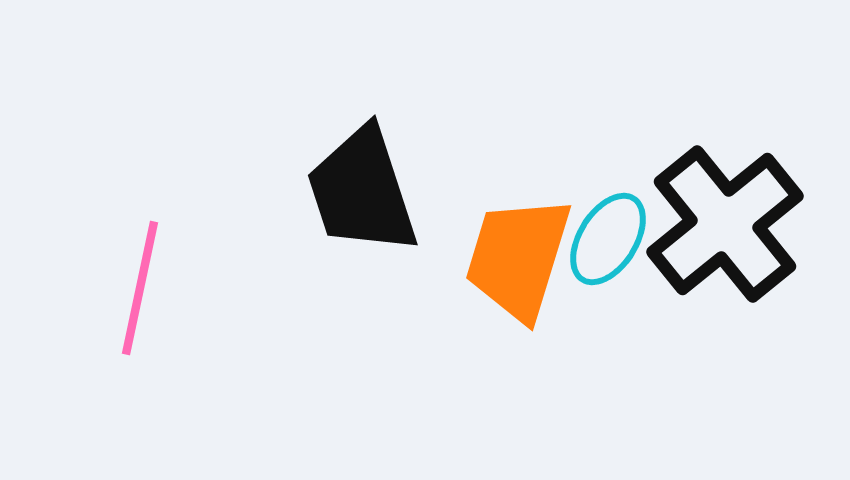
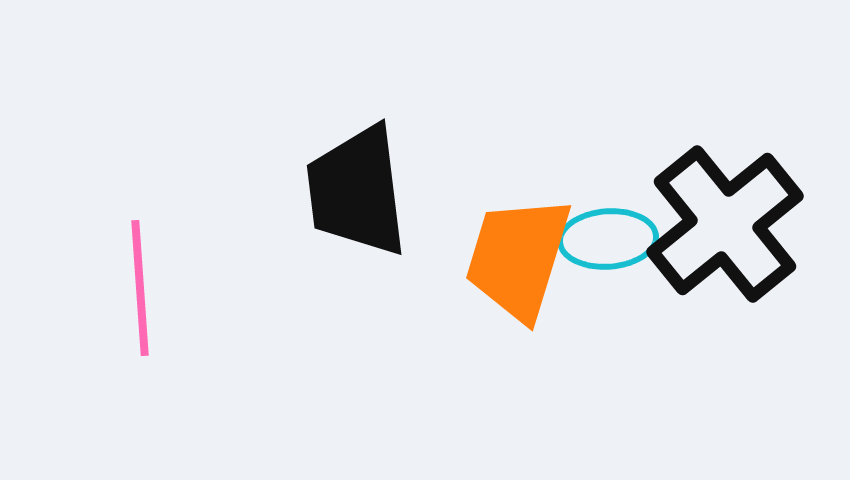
black trapezoid: moved 5 px left; rotated 11 degrees clockwise
cyan ellipse: rotated 54 degrees clockwise
pink line: rotated 16 degrees counterclockwise
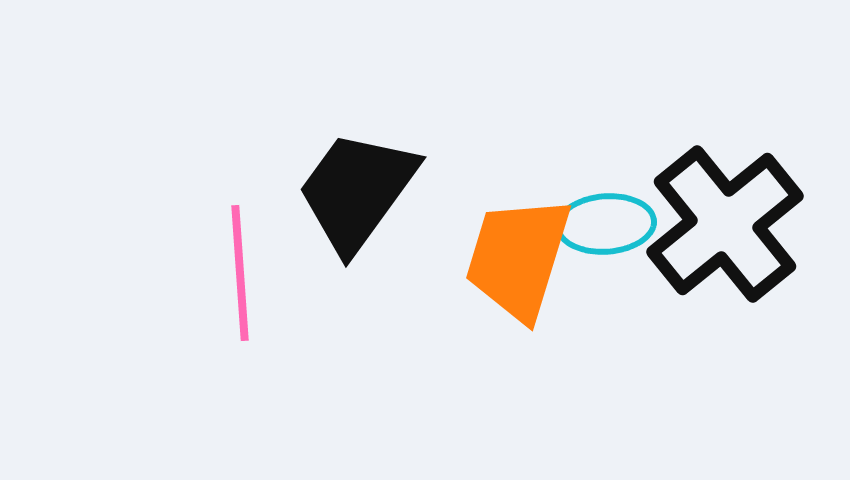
black trapezoid: rotated 43 degrees clockwise
cyan ellipse: moved 2 px left, 15 px up
pink line: moved 100 px right, 15 px up
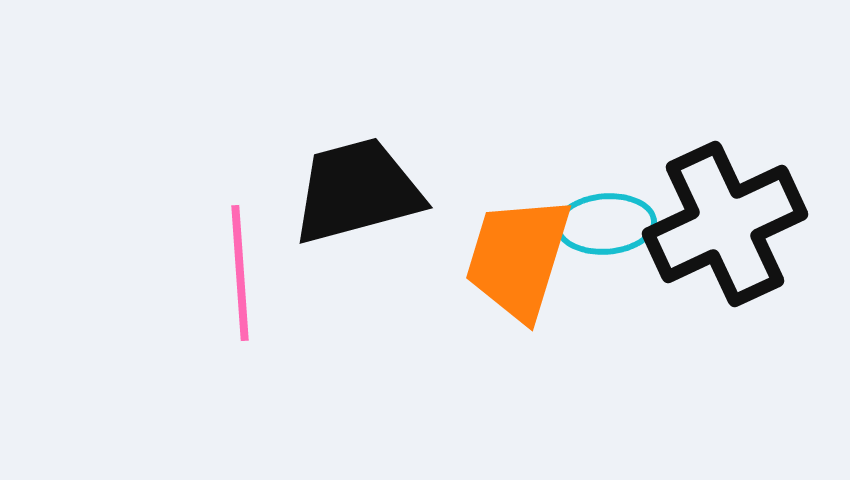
black trapezoid: rotated 39 degrees clockwise
black cross: rotated 14 degrees clockwise
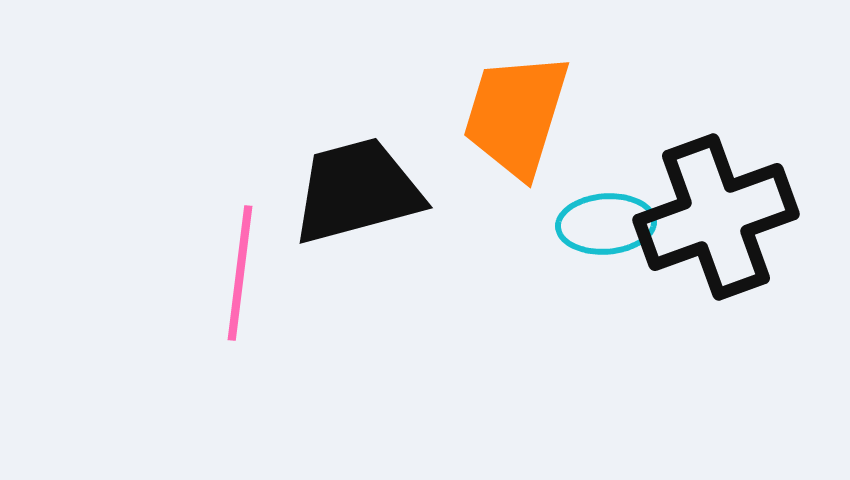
black cross: moved 9 px left, 7 px up; rotated 5 degrees clockwise
orange trapezoid: moved 2 px left, 143 px up
pink line: rotated 11 degrees clockwise
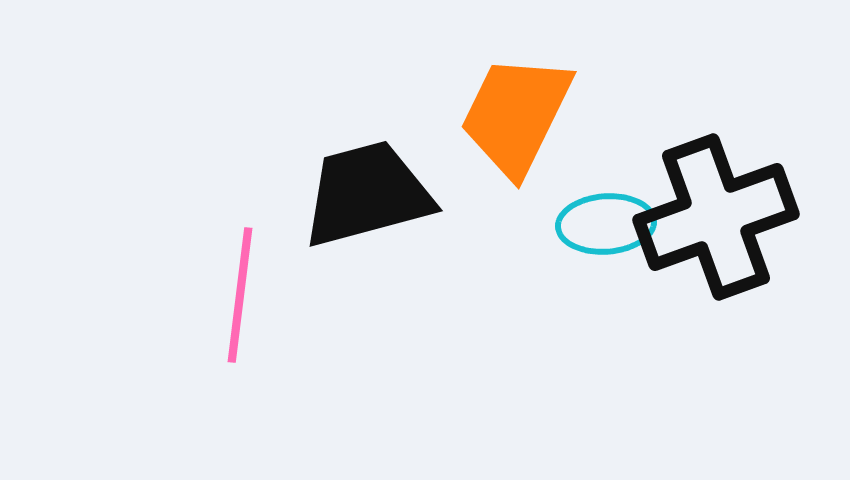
orange trapezoid: rotated 9 degrees clockwise
black trapezoid: moved 10 px right, 3 px down
pink line: moved 22 px down
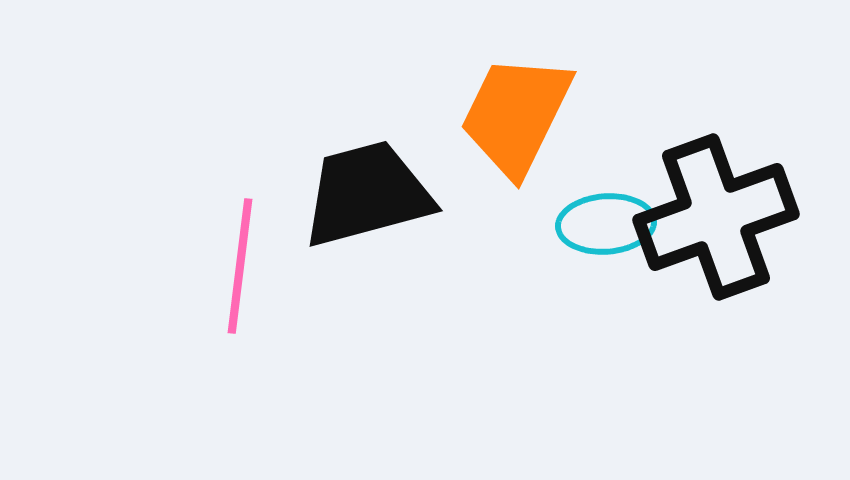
pink line: moved 29 px up
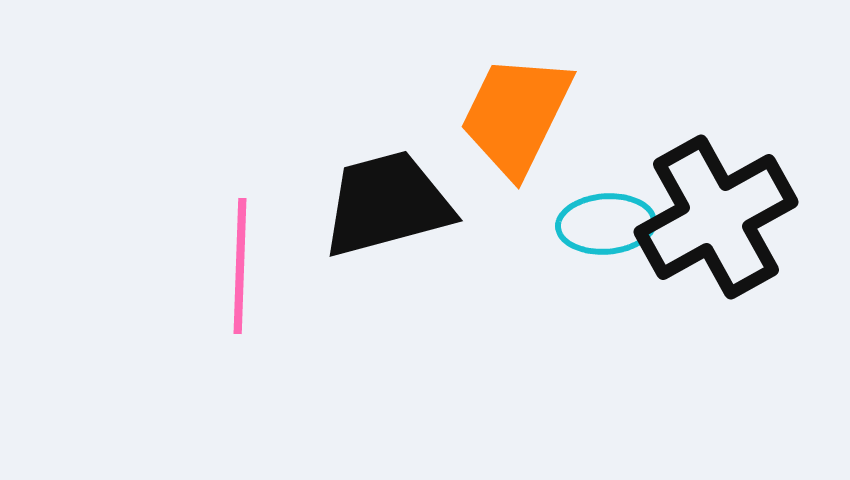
black trapezoid: moved 20 px right, 10 px down
black cross: rotated 9 degrees counterclockwise
pink line: rotated 5 degrees counterclockwise
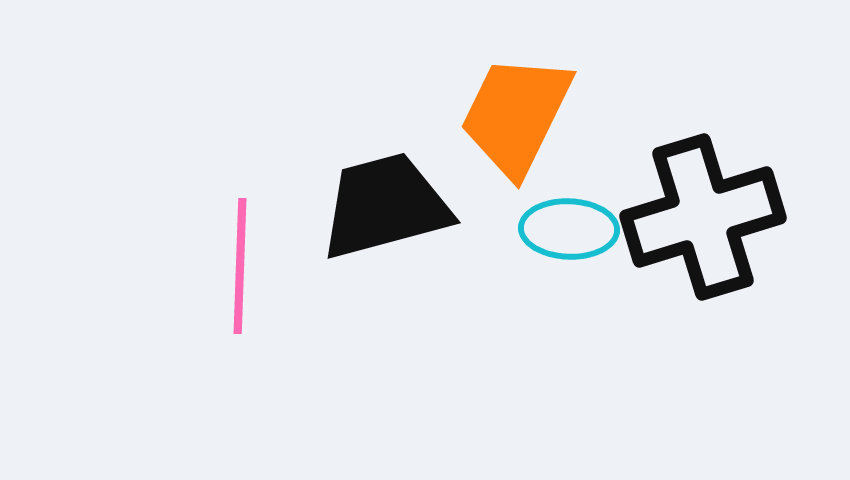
black trapezoid: moved 2 px left, 2 px down
black cross: moved 13 px left; rotated 12 degrees clockwise
cyan ellipse: moved 37 px left, 5 px down; rotated 6 degrees clockwise
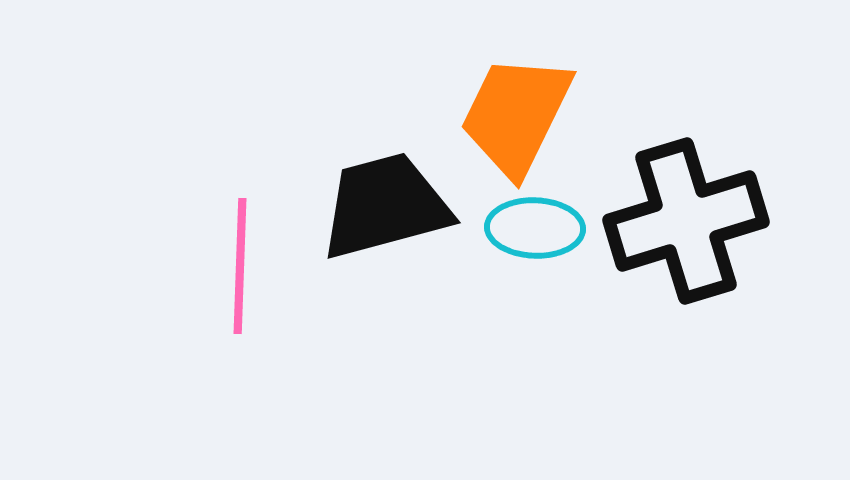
black cross: moved 17 px left, 4 px down
cyan ellipse: moved 34 px left, 1 px up
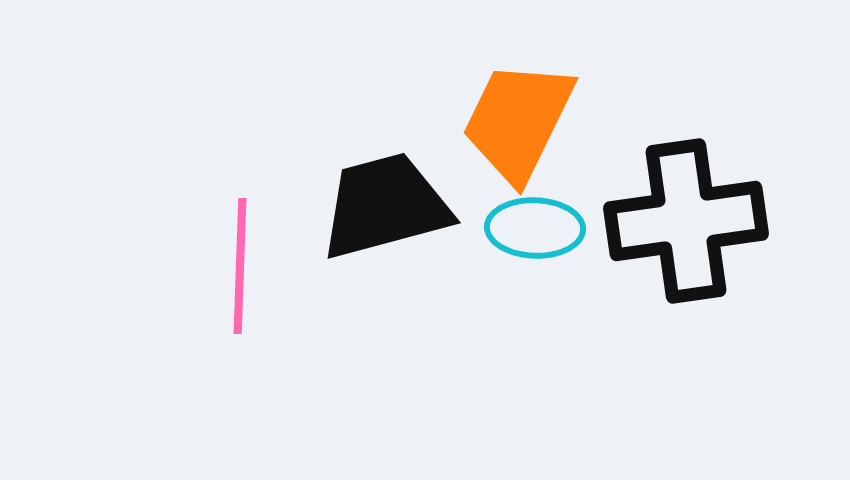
orange trapezoid: moved 2 px right, 6 px down
black cross: rotated 9 degrees clockwise
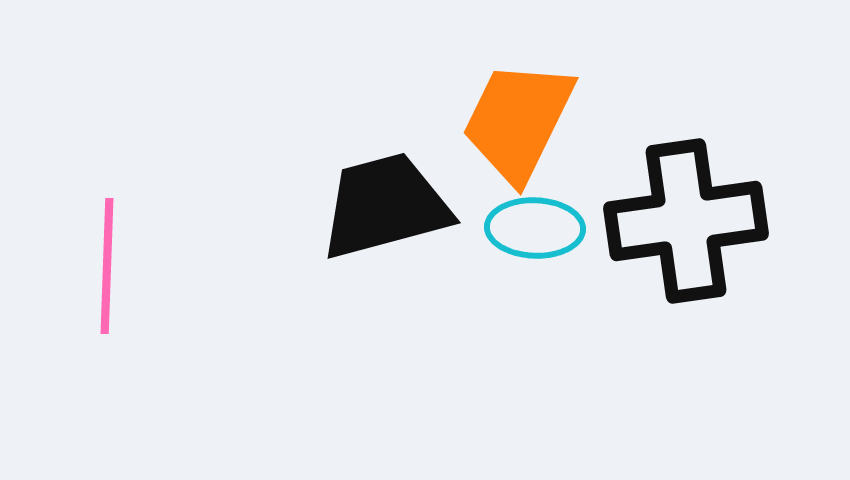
pink line: moved 133 px left
